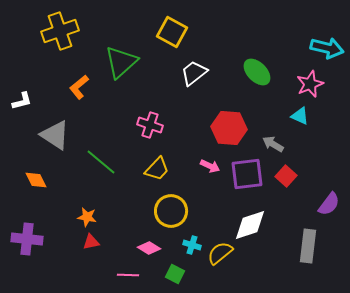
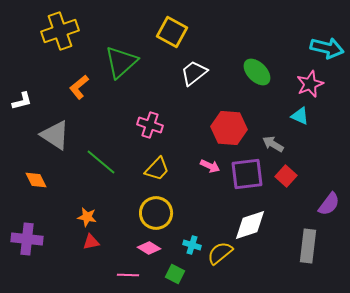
yellow circle: moved 15 px left, 2 px down
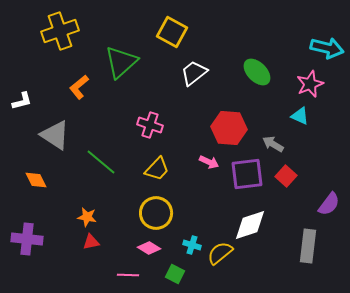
pink arrow: moved 1 px left, 4 px up
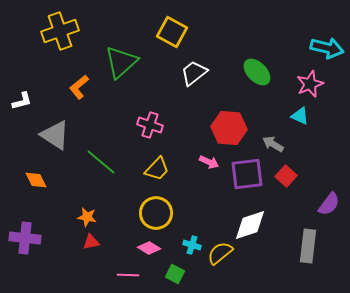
purple cross: moved 2 px left, 1 px up
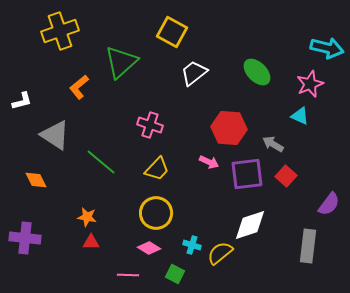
red triangle: rotated 12 degrees clockwise
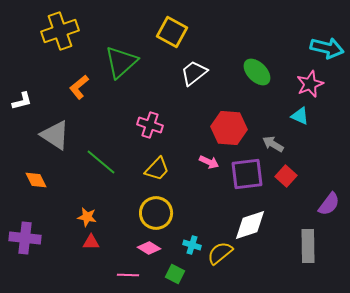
gray rectangle: rotated 8 degrees counterclockwise
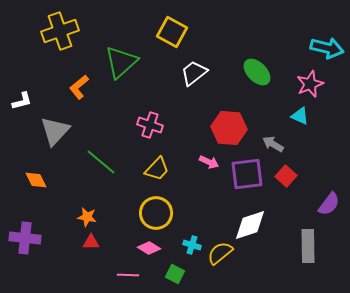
gray triangle: moved 4 px up; rotated 40 degrees clockwise
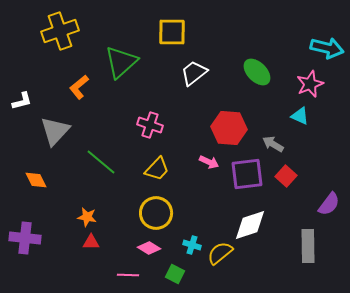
yellow square: rotated 28 degrees counterclockwise
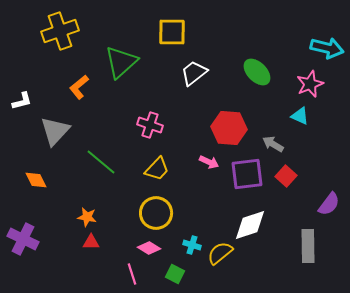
purple cross: moved 2 px left, 1 px down; rotated 20 degrees clockwise
pink line: moved 4 px right, 1 px up; rotated 70 degrees clockwise
